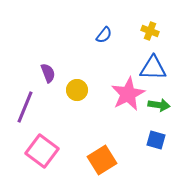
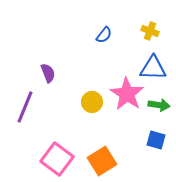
yellow circle: moved 15 px right, 12 px down
pink star: moved 1 px left; rotated 12 degrees counterclockwise
pink square: moved 15 px right, 8 px down
orange square: moved 1 px down
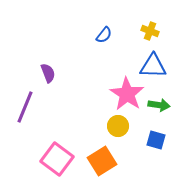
blue triangle: moved 2 px up
yellow circle: moved 26 px right, 24 px down
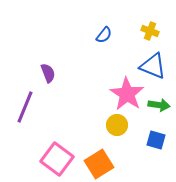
blue triangle: rotated 20 degrees clockwise
yellow circle: moved 1 px left, 1 px up
orange square: moved 3 px left, 3 px down
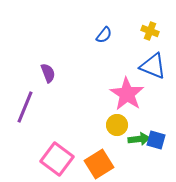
green arrow: moved 20 px left, 34 px down; rotated 15 degrees counterclockwise
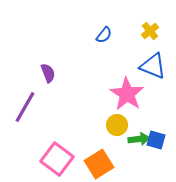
yellow cross: rotated 30 degrees clockwise
purple line: rotated 8 degrees clockwise
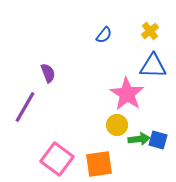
blue triangle: rotated 20 degrees counterclockwise
blue square: moved 2 px right
orange square: rotated 24 degrees clockwise
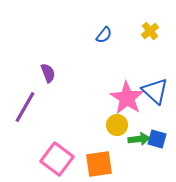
blue triangle: moved 2 px right, 25 px down; rotated 40 degrees clockwise
pink star: moved 4 px down
blue square: moved 1 px left, 1 px up
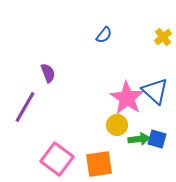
yellow cross: moved 13 px right, 6 px down
